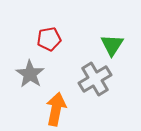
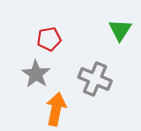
green triangle: moved 8 px right, 15 px up
gray star: moved 6 px right
gray cross: rotated 36 degrees counterclockwise
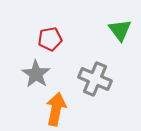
green triangle: rotated 10 degrees counterclockwise
red pentagon: moved 1 px right
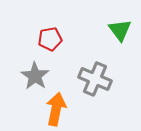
gray star: moved 1 px left, 2 px down
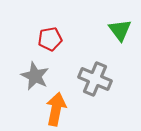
gray star: rotated 8 degrees counterclockwise
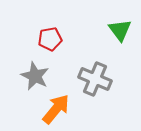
orange arrow: rotated 28 degrees clockwise
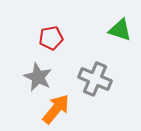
green triangle: rotated 35 degrees counterclockwise
red pentagon: moved 1 px right, 1 px up
gray star: moved 3 px right, 1 px down
